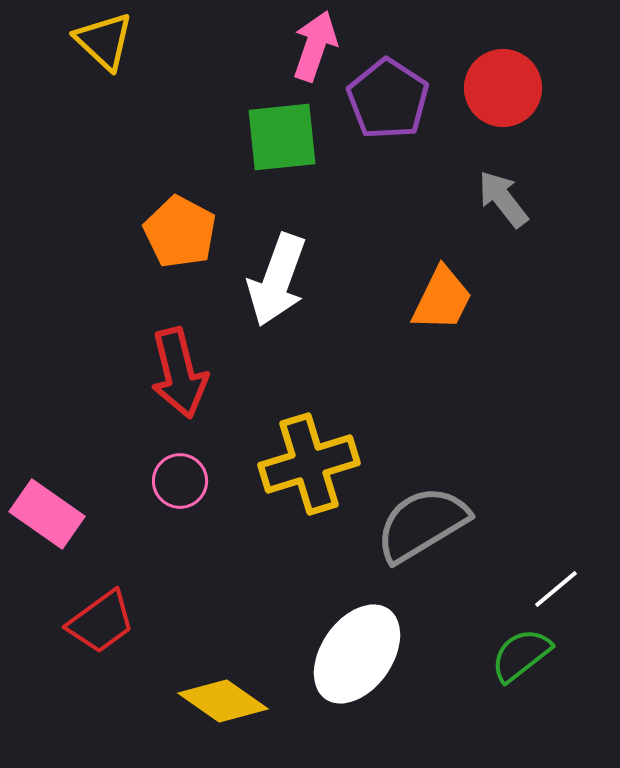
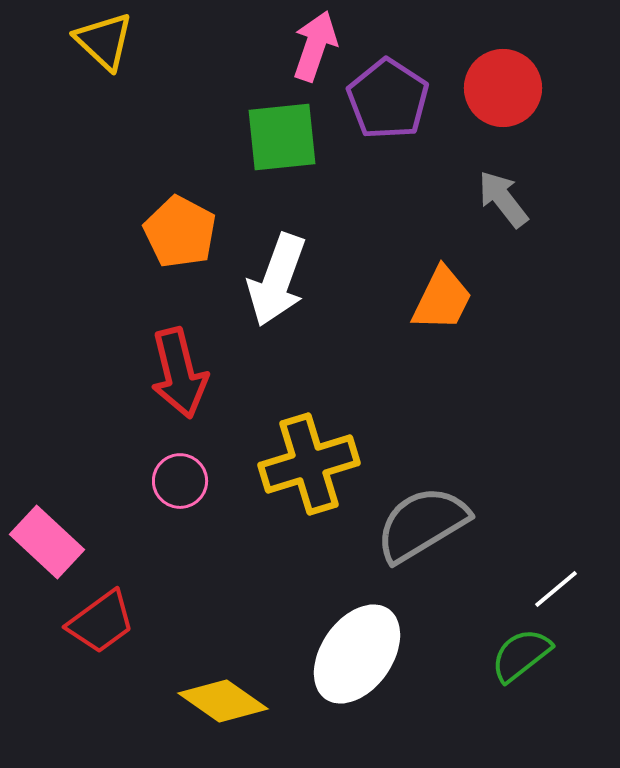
pink rectangle: moved 28 px down; rotated 8 degrees clockwise
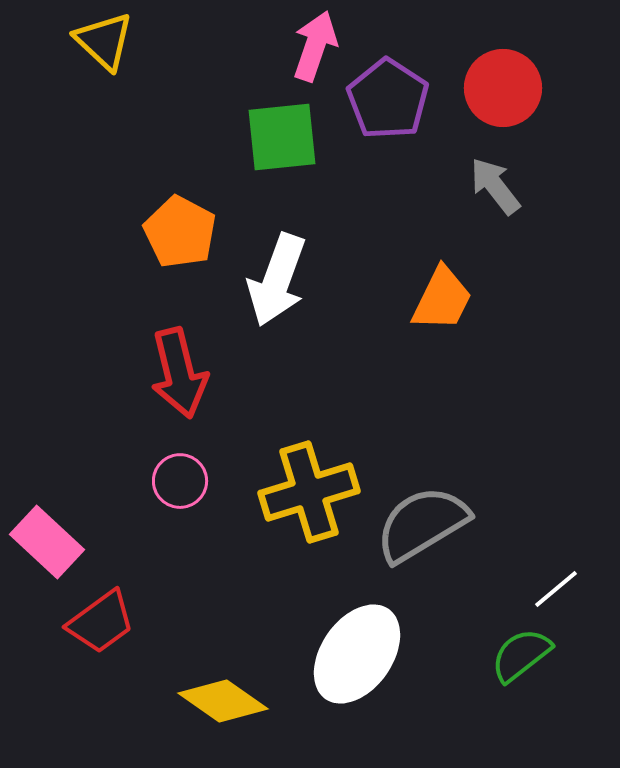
gray arrow: moved 8 px left, 13 px up
yellow cross: moved 28 px down
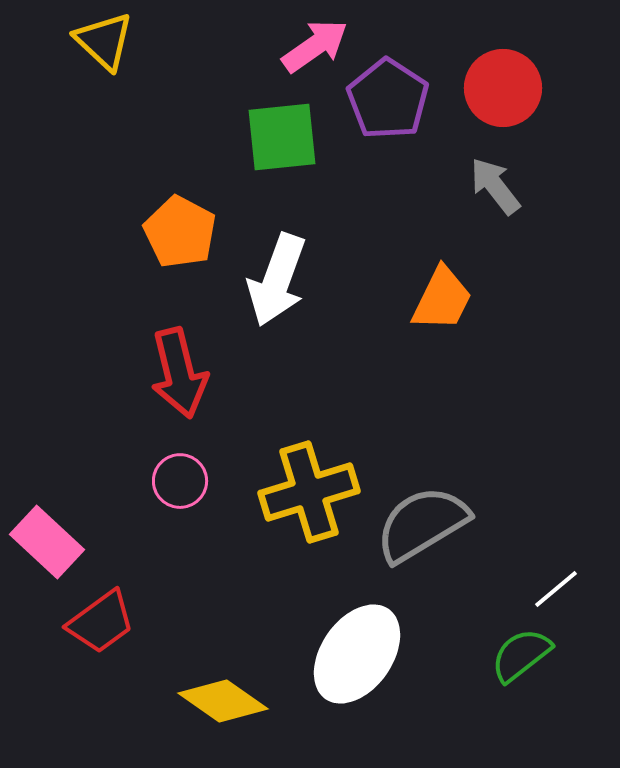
pink arrow: rotated 36 degrees clockwise
